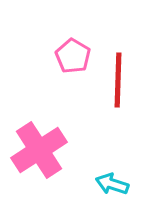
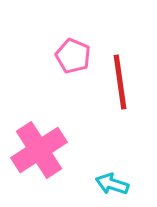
pink pentagon: rotated 8 degrees counterclockwise
red line: moved 2 px right, 2 px down; rotated 10 degrees counterclockwise
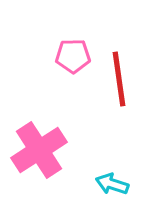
pink pentagon: rotated 24 degrees counterclockwise
red line: moved 1 px left, 3 px up
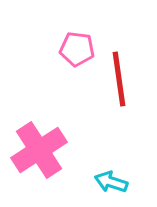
pink pentagon: moved 4 px right, 7 px up; rotated 8 degrees clockwise
cyan arrow: moved 1 px left, 2 px up
